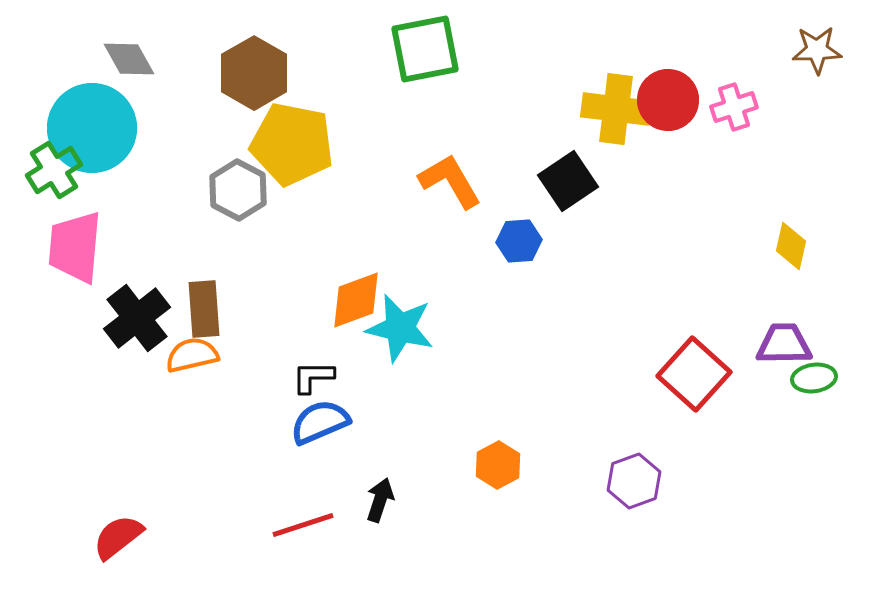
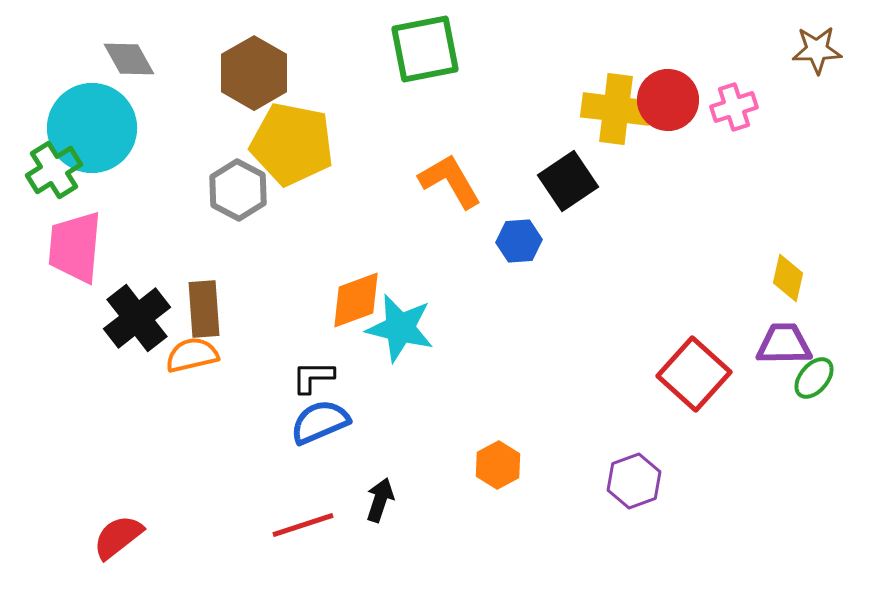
yellow diamond: moved 3 px left, 32 px down
green ellipse: rotated 42 degrees counterclockwise
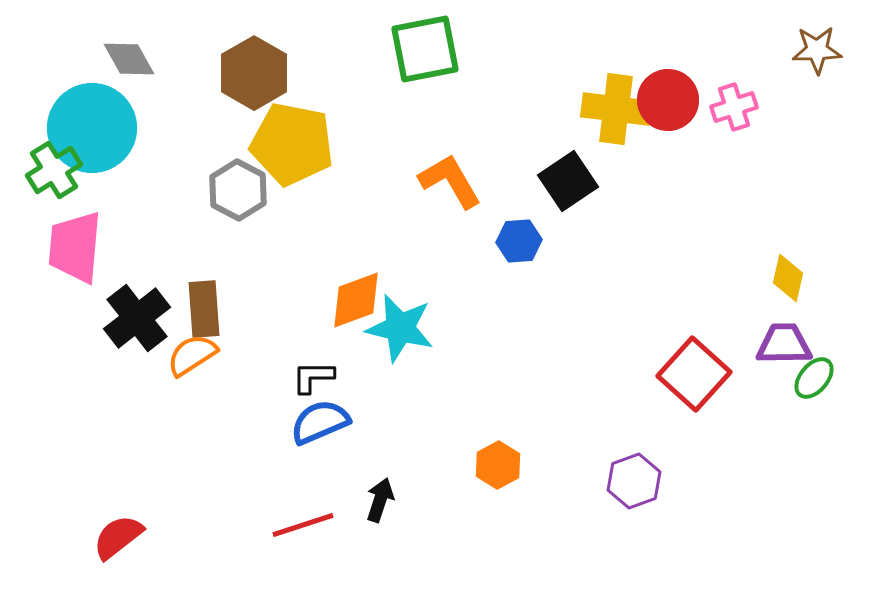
orange semicircle: rotated 20 degrees counterclockwise
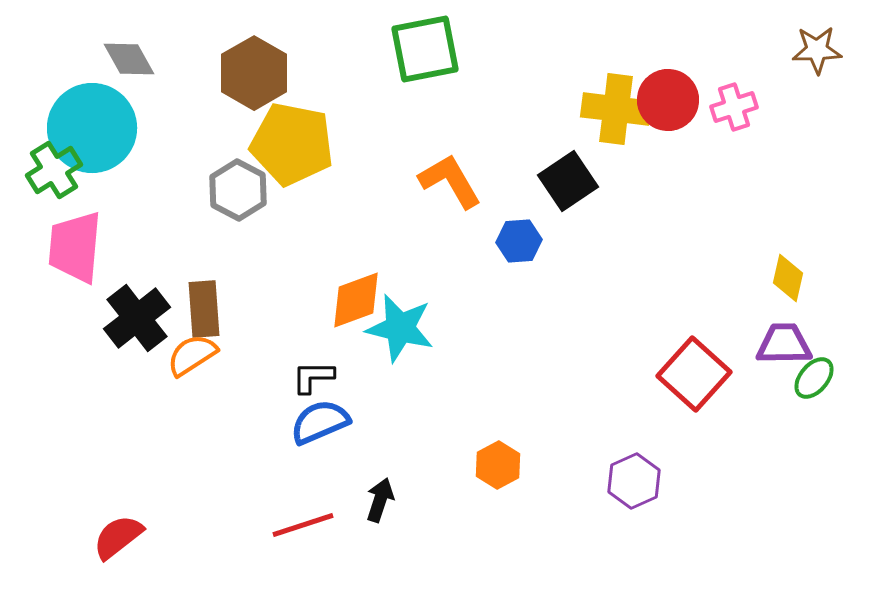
purple hexagon: rotated 4 degrees counterclockwise
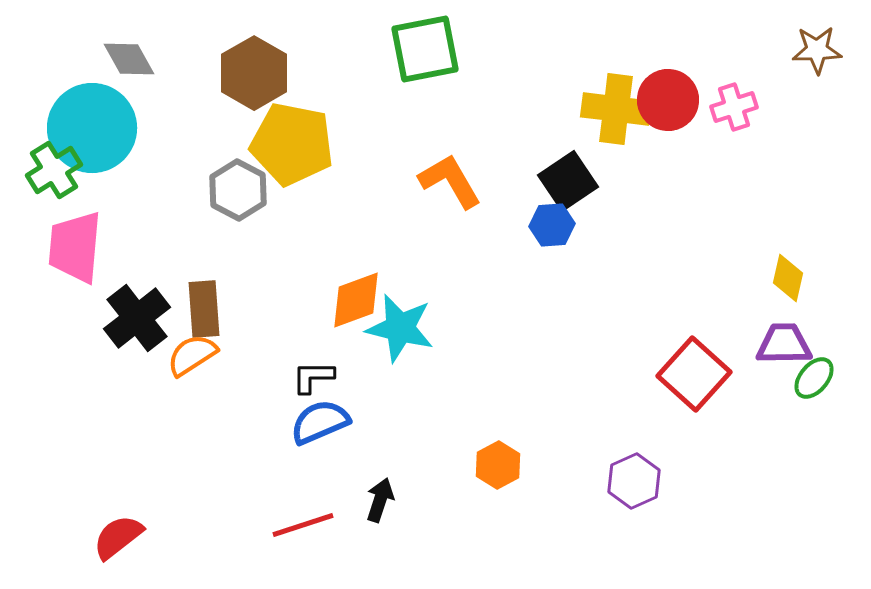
blue hexagon: moved 33 px right, 16 px up
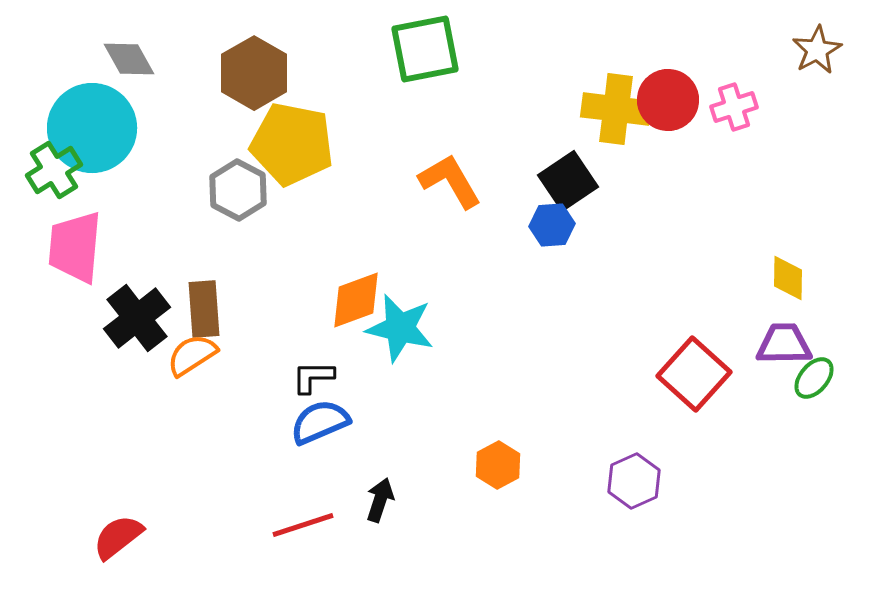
brown star: rotated 27 degrees counterclockwise
yellow diamond: rotated 12 degrees counterclockwise
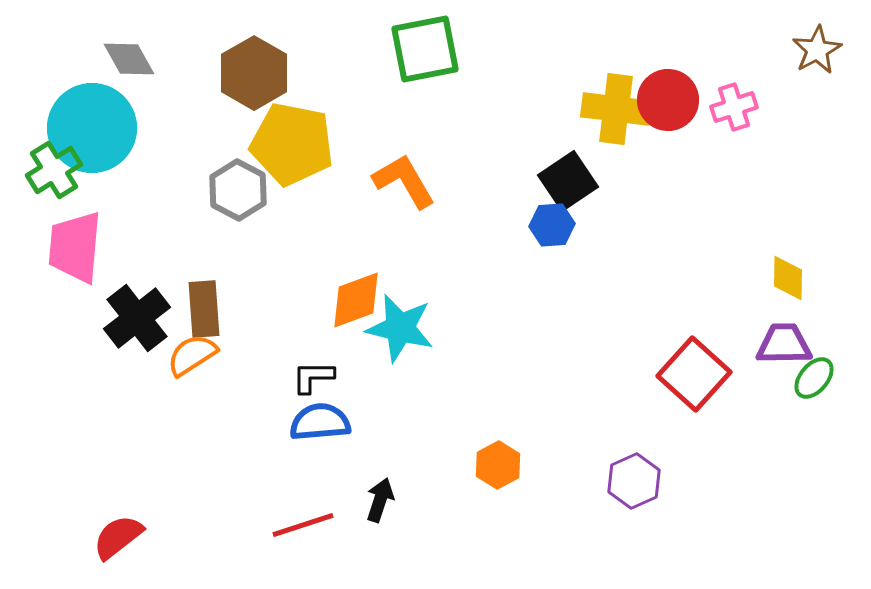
orange L-shape: moved 46 px left
blue semicircle: rotated 18 degrees clockwise
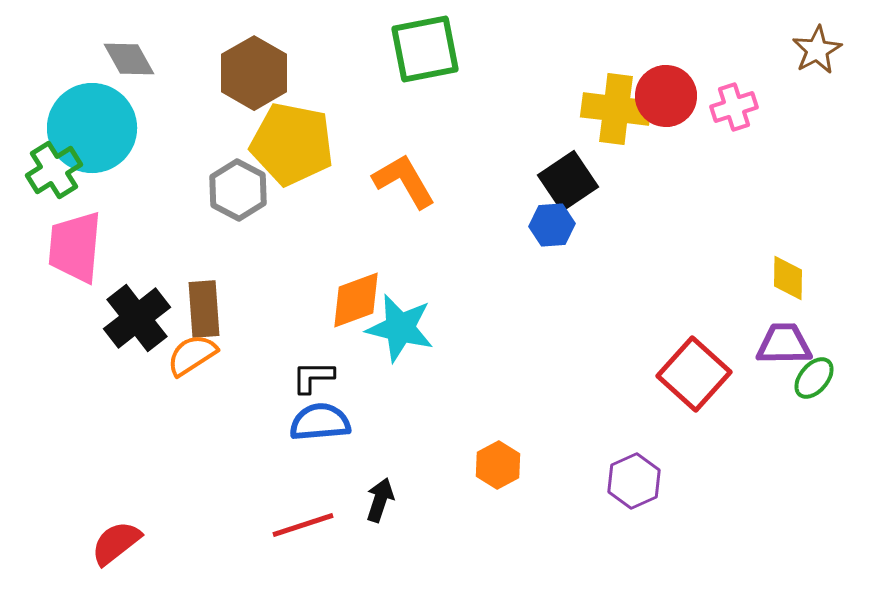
red circle: moved 2 px left, 4 px up
red semicircle: moved 2 px left, 6 px down
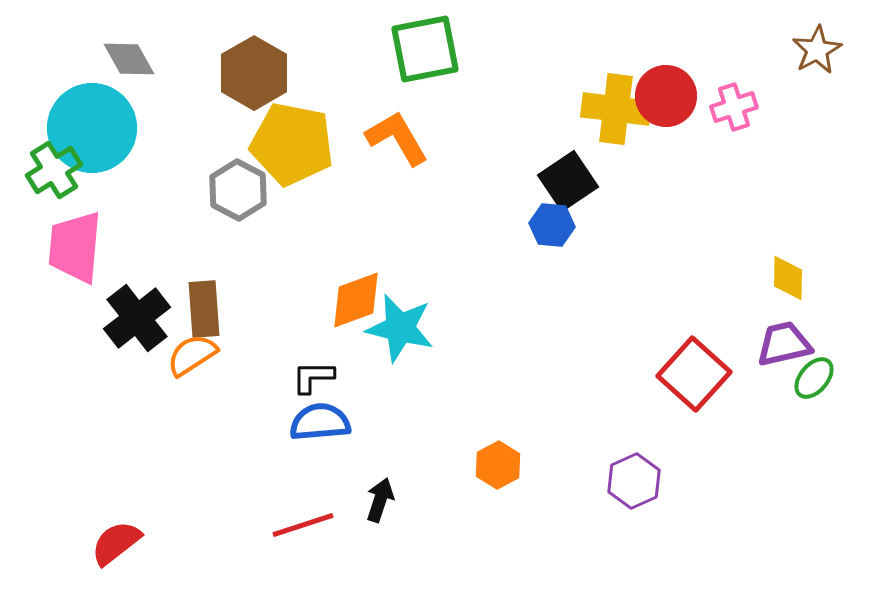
orange L-shape: moved 7 px left, 43 px up
blue hexagon: rotated 9 degrees clockwise
purple trapezoid: rotated 12 degrees counterclockwise
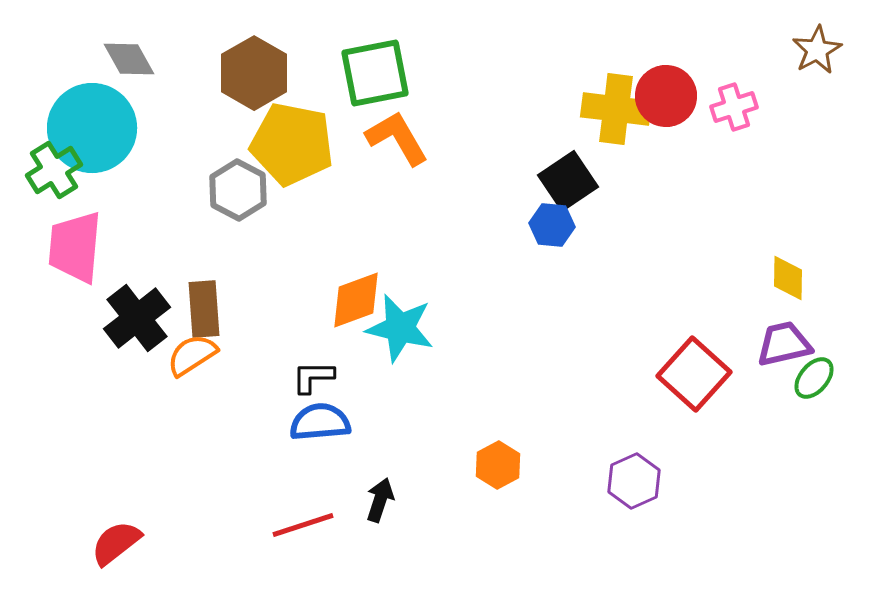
green square: moved 50 px left, 24 px down
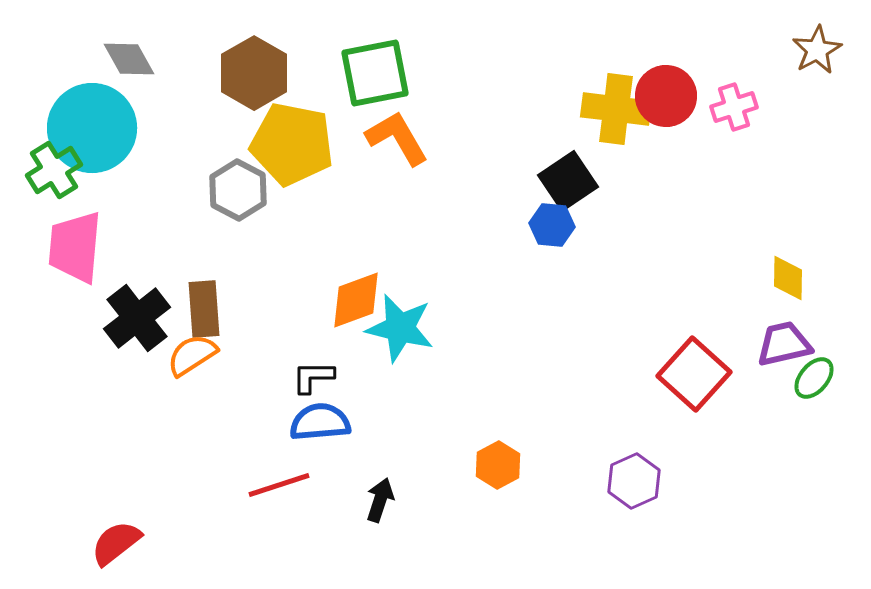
red line: moved 24 px left, 40 px up
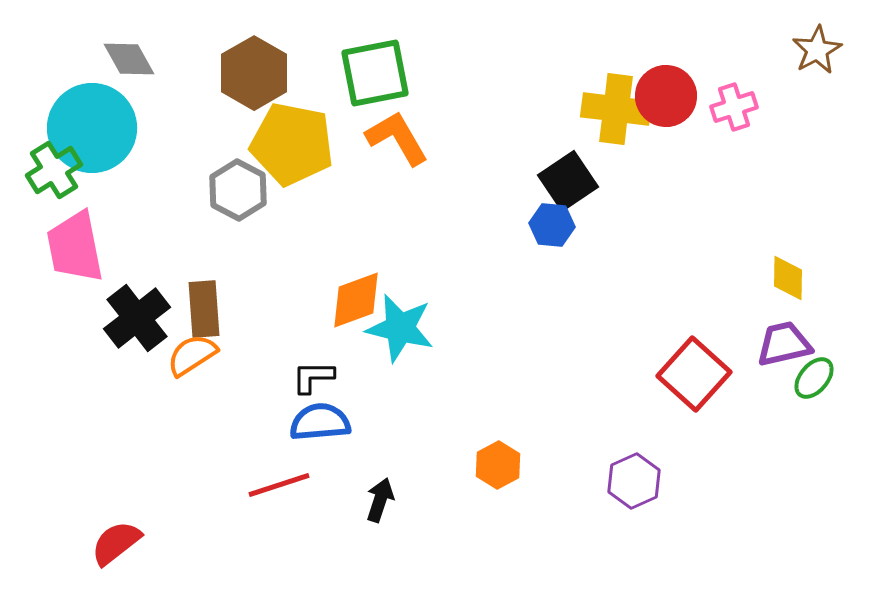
pink trapezoid: rotated 16 degrees counterclockwise
